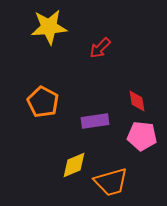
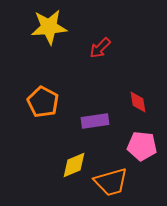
red diamond: moved 1 px right, 1 px down
pink pentagon: moved 10 px down
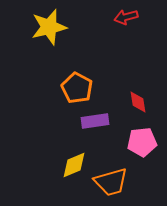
yellow star: rotated 9 degrees counterclockwise
red arrow: moved 26 px right, 31 px up; rotated 30 degrees clockwise
orange pentagon: moved 34 px right, 14 px up
pink pentagon: moved 4 px up; rotated 12 degrees counterclockwise
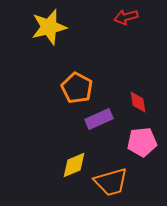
purple rectangle: moved 4 px right, 2 px up; rotated 16 degrees counterclockwise
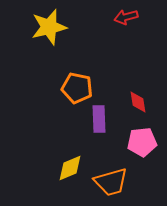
orange pentagon: rotated 16 degrees counterclockwise
purple rectangle: rotated 68 degrees counterclockwise
yellow diamond: moved 4 px left, 3 px down
